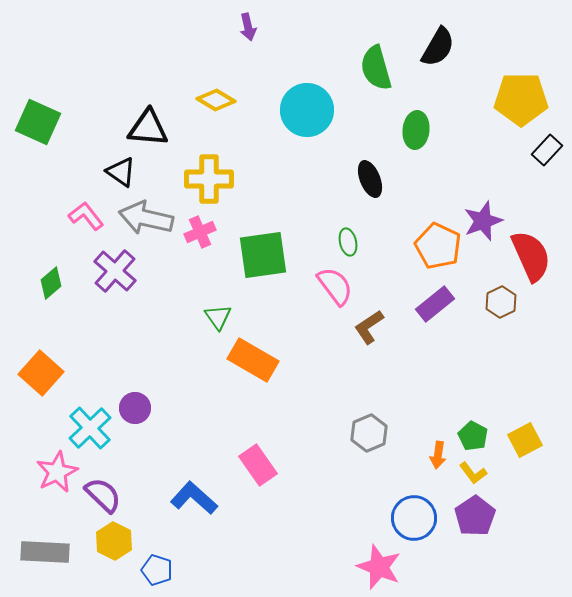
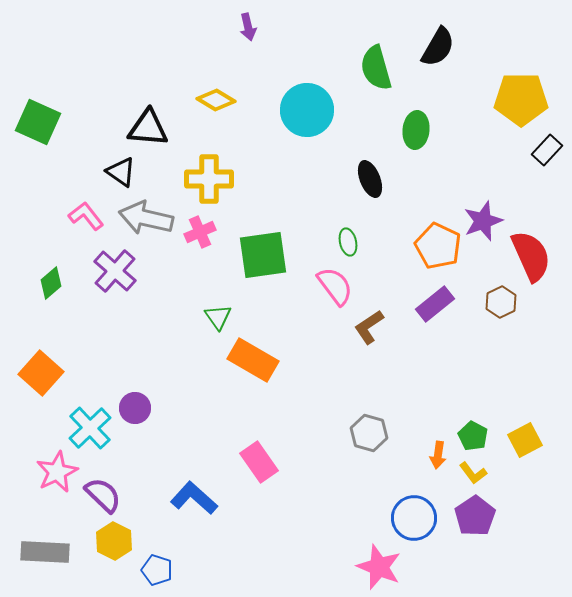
gray hexagon at (369, 433): rotated 21 degrees counterclockwise
pink rectangle at (258, 465): moved 1 px right, 3 px up
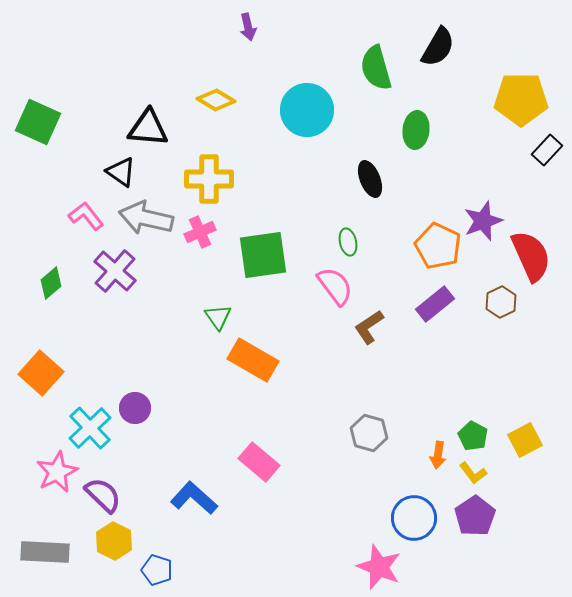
pink rectangle at (259, 462): rotated 15 degrees counterclockwise
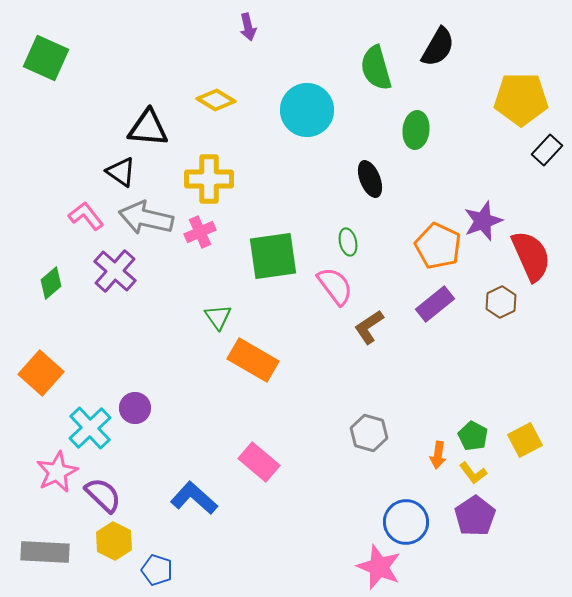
green square at (38, 122): moved 8 px right, 64 px up
green square at (263, 255): moved 10 px right, 1 px down
blue circle at (414, 518): moved 8 px left, 4 px down
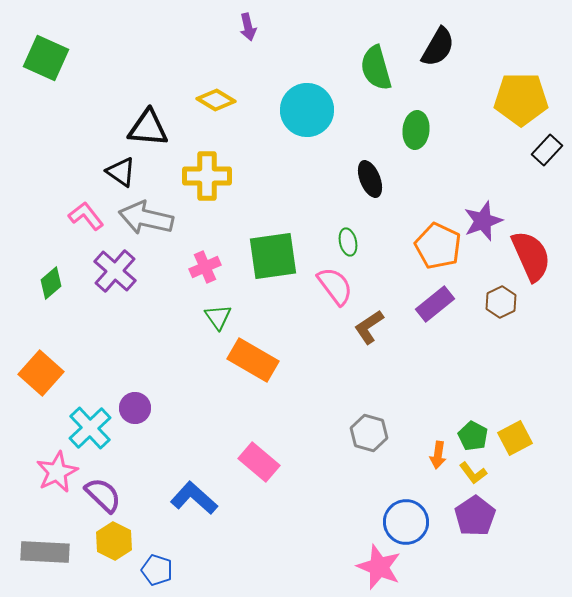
yellow cross at (209, 179): moved 2 px left, 3 px up
pink cross at (200, 232): moved 5 px right, 35 px down
yellow square at (525, 440): moved 10 px left, 2 px up
